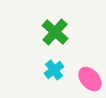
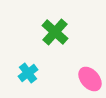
cyan cross: moved 26 px left, 3 px down
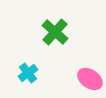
pink ellipse: rotated 15 degrees counterclockwise
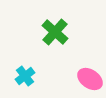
cyan cross: moved 3 px left, 3 px down
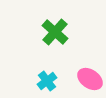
cyan cross: moved 22 px right, 5 px down
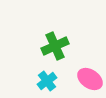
green cross: moved 14 px down; rotated 24 degrees clockwise
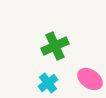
cyan cross: moved 1 px right, 2 px down
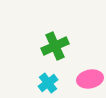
pink ellipse: rotated 45 degrees counterclockwise
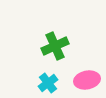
pink ellipse: moved 3 px left, 1 px down
